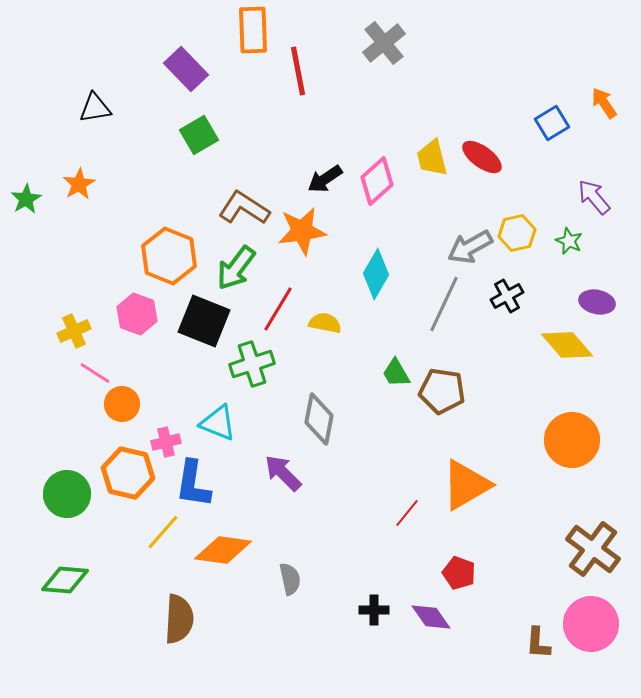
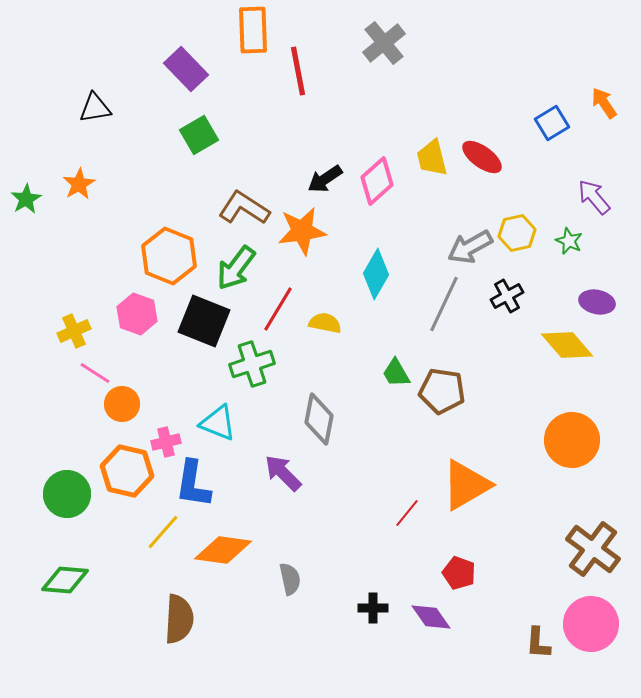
orange hexagon at (128, 473): moved 1 px left, 2 px up
black cross at (374, 610): moved 1 px left, 2 px up
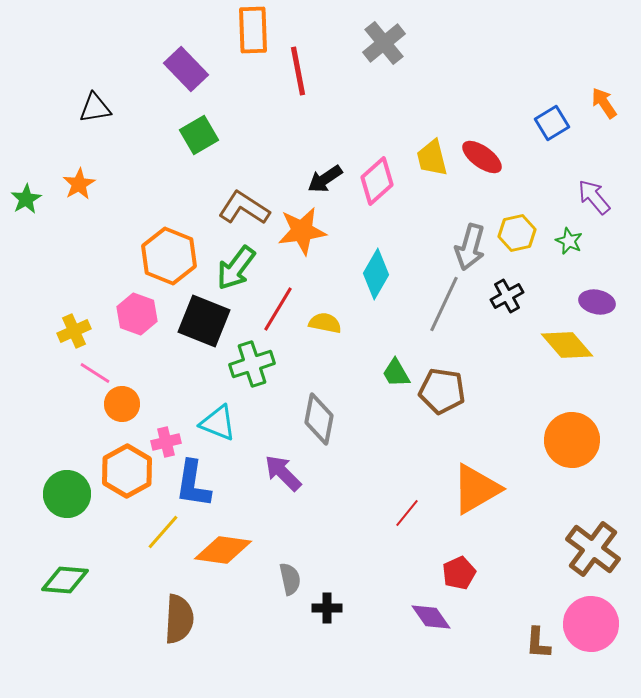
gray arrow at (470, 247): rotated 45 degrees counterclockwise
orange hexagon at (127, 471): rotated 18 degrees clockwise
orange triangle at (466, 485): moved 10 px right, 4 px down
red pentagon at (459, 573): rotated 28 degrees clockwise
black cross at (373, 608): moved 46 px left
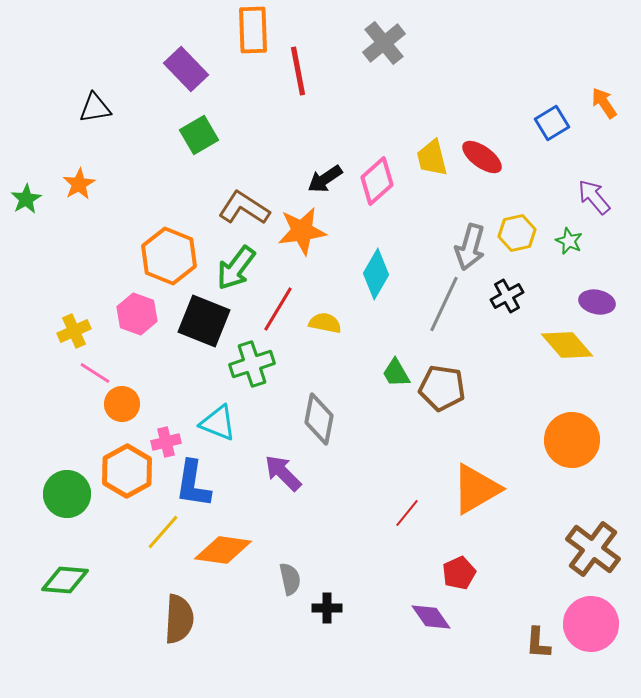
brown pentagon at (442, 391): moved 3 px up
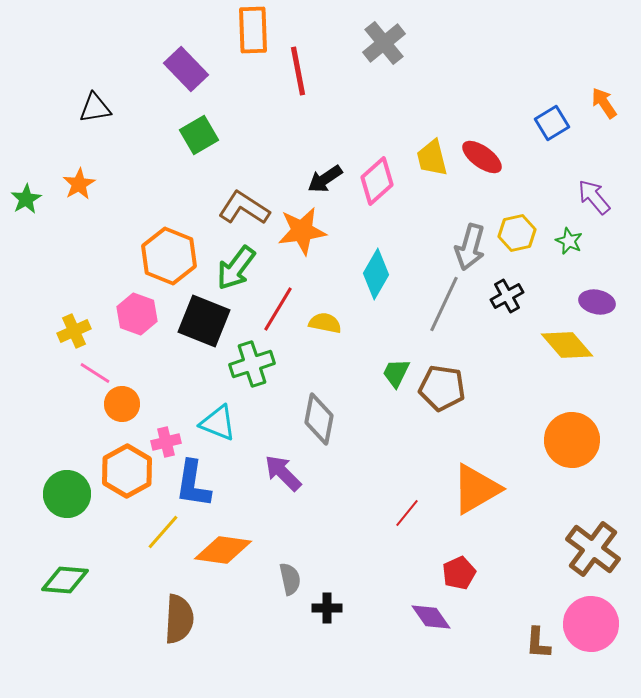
green trapezoid at (396, 373): rotated 56 degrees clockwise
